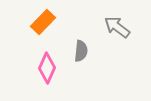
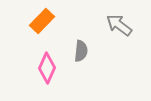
orange rectangle: moved 1 px left, 1 px up
gray arrow: moved 2 px right, 2 px up
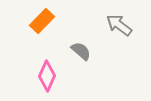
gray semicircle: rotated 55 degrees counterclockwise
pink diamond: moved 8 px down
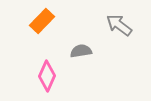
gray semicircle: rotated 50 degrees counterclockwise
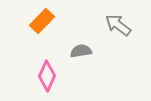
gray arrow: moved 1 px left
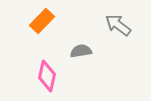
pink diamond: rotated 12 degrees counterclockwise
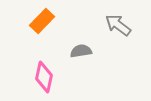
pink diamond: moved 3 px left, 1 px down
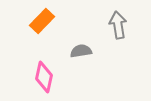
gray arrow: rotated 44 degrees clockwise
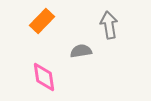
gray arrow: moved 9 px left
pink diamond: rotated 20 degrees counterclockwise
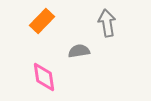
gray arrow: moved 2 px left, 2 px up
gray semicircle: moved 2 px left
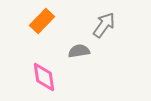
gray arrow: moved 3 px left, 2 px down; rotated 44 degrees clockwise
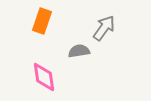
orange rectangle: rotated 25 degrees counterclockwise
gray arrow: moved 3 px down
